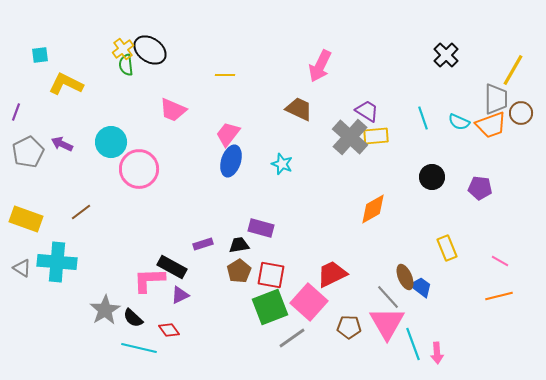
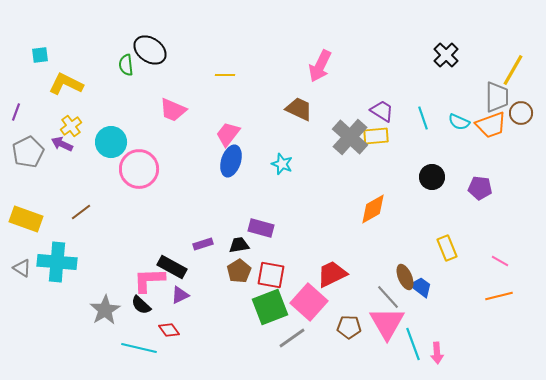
yellow cross at (123, 49): moved 52 px left, 77 px down
gray trapezoid at (496, 99): moved 1 px right, 2 px up
purple trapezoid at (367, 111): moved 15 px right
black semicircle at (133, 318): moved 8 px right, 13 px up
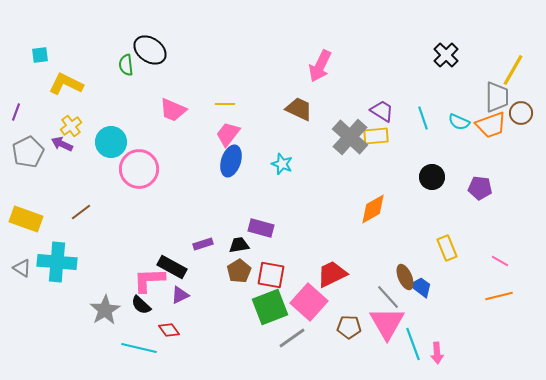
yellow line at (225, 75): moved 29 px down
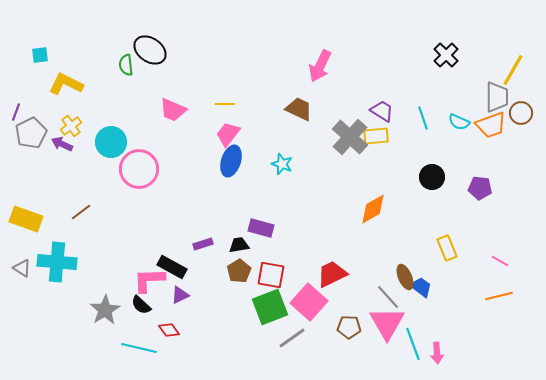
gray pentagon at (28, 152): moved 3 px right, 19 px up
